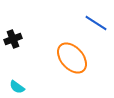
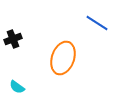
blue line: moved 1 px right
orange ellipse: moved 9 px left; rotated 60 degrees clockwise
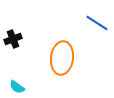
orange ellipse: moved 1 px left; rotated 12 degrees counterclockwise
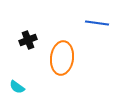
blue line: rotated 25 degrees counterclockwise
black cross: moved 15 px right, 1 px down
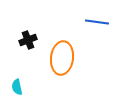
blue line: moved 1 px up
cyan semicircle: rotated 42 degrees clockwise
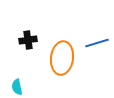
blue line: moved 21 px down; rotated 25 degrees counterclockwise
black cross: rotated 12 degrees clockwise
